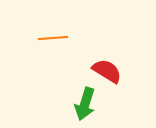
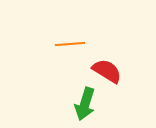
orange line: moved 17 px right, 6 px down
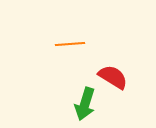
red semicircle: moved 6 px right, 6 px down
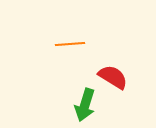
green arrow: moved 1 px down
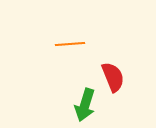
red semicircle: rotated 36 degrees clockwise
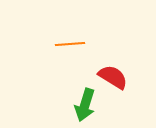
red semicircle: rotated 36 degrees counterclockwise
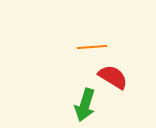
orange line: moved 22 px right, 3 px down
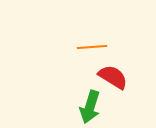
green arrow: moved 5 px right, 2 px down
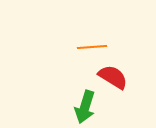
green arrow: moved 5 px left
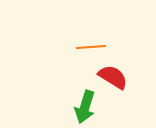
orange line: moved 1 px left
